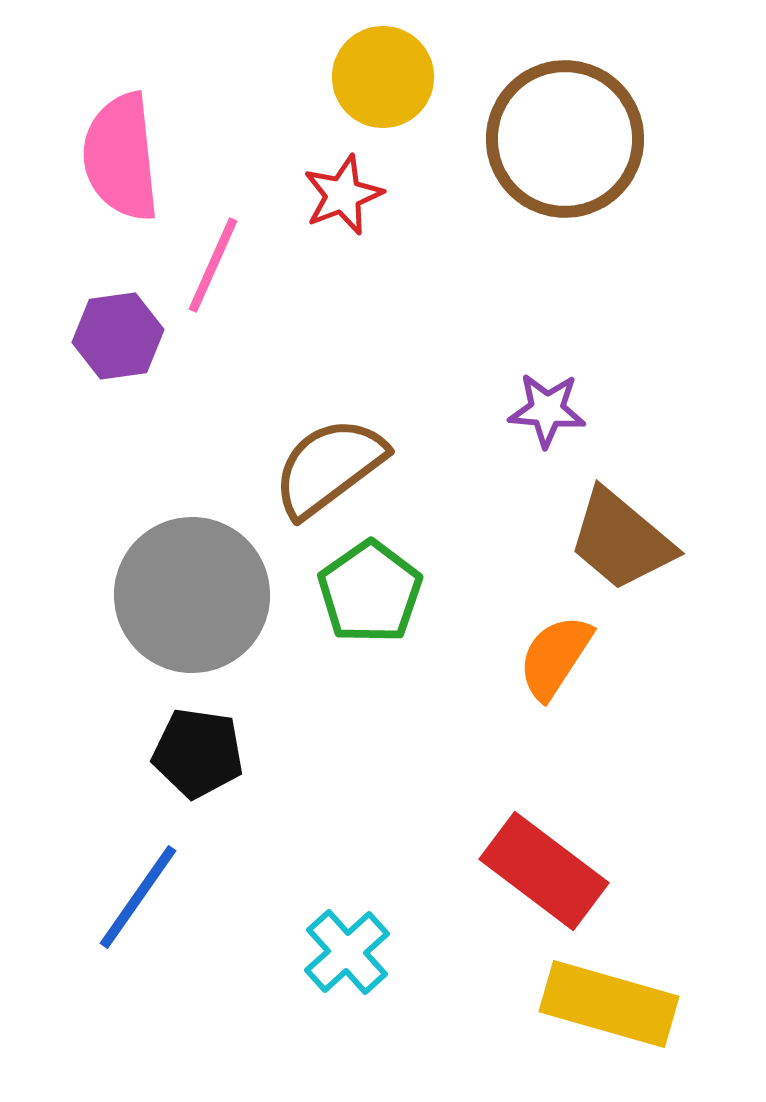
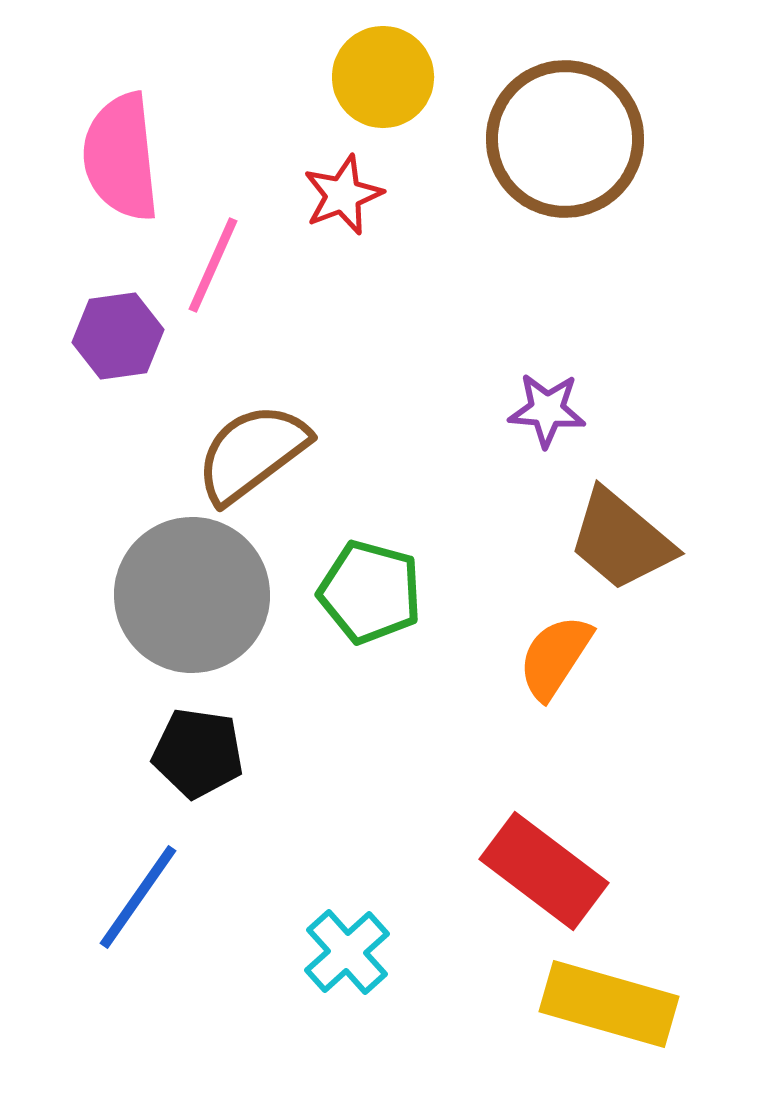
brown semicircle: moved 77 px left, 14 px up
green pentagon: rotated 22 degrees counterclockwise
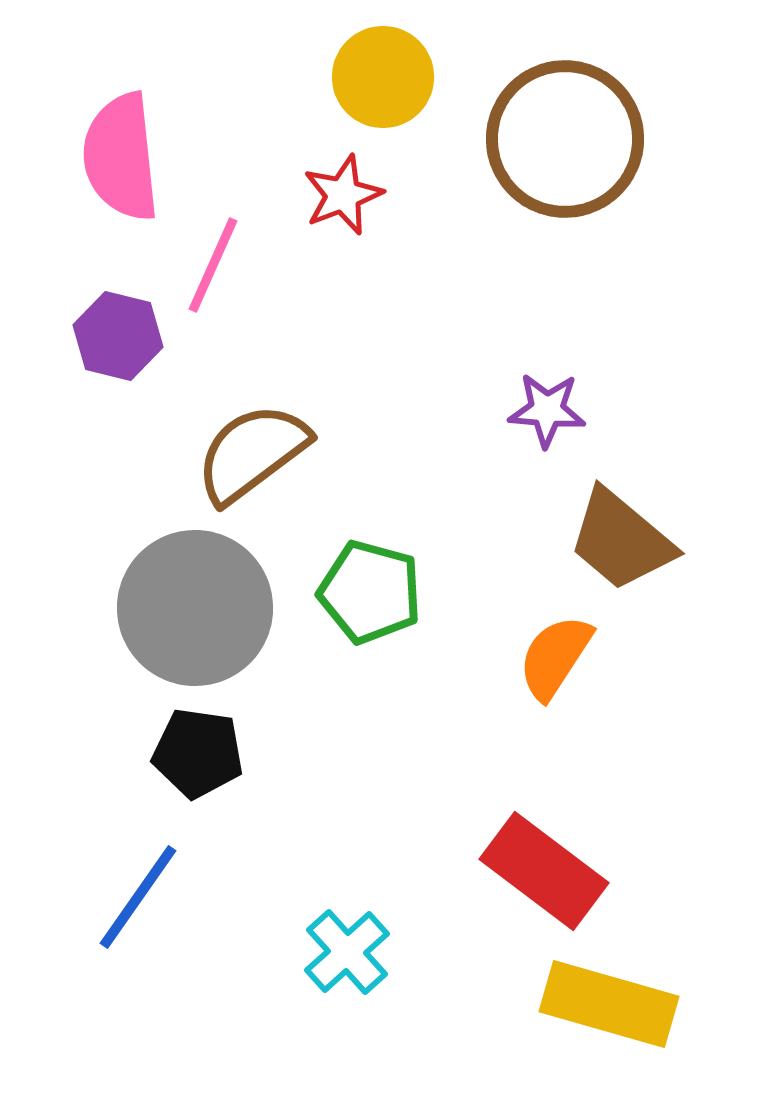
purple hexagon: rotated 22 degrees clockwise
gray circle: moved 3 px right, 13 px down
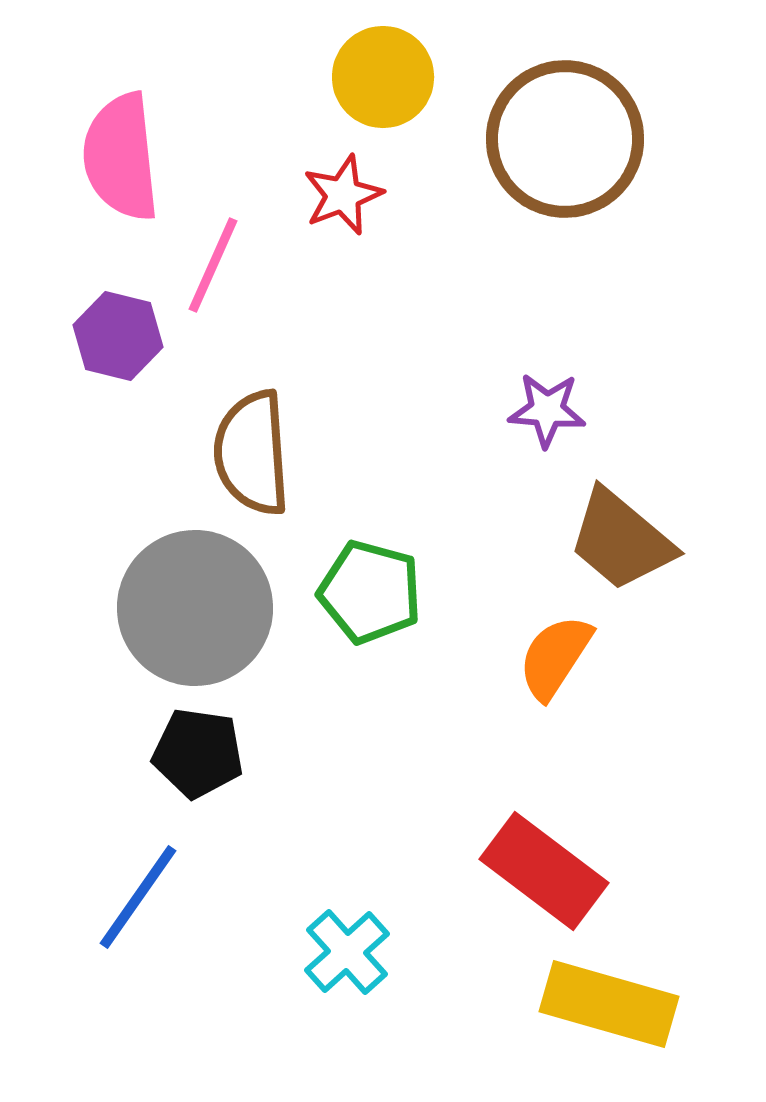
brown semicircle: rotated 57 degrees counterclockwise
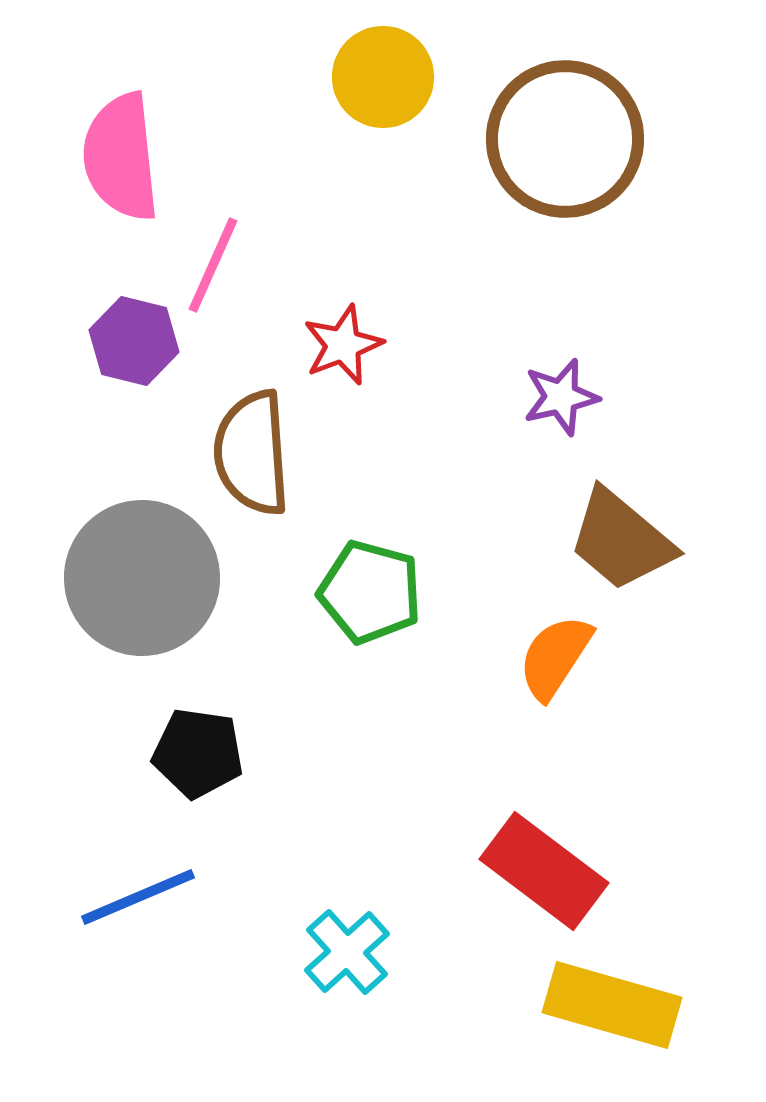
red star: moved 150 px down
purple hexagon: moved 16 px right, 5 px down
purple star: moved 14 px right, 13 px up; rotated 18 degrees counterclockwise
gray circle: moved 53 px left, 30 px up
blue line: rotated 32 degrees clockwise
yellow rectangle: moved 3 px right, 1 px down
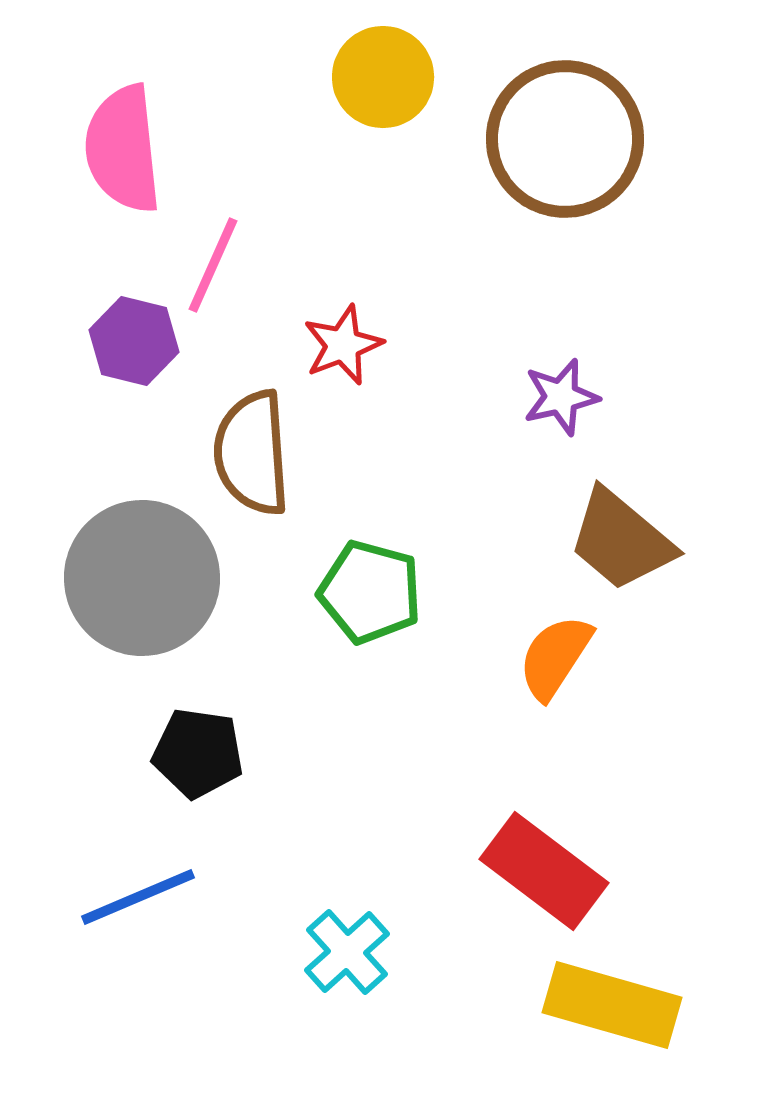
pink semicircle: moved 2 px right, 8 px up
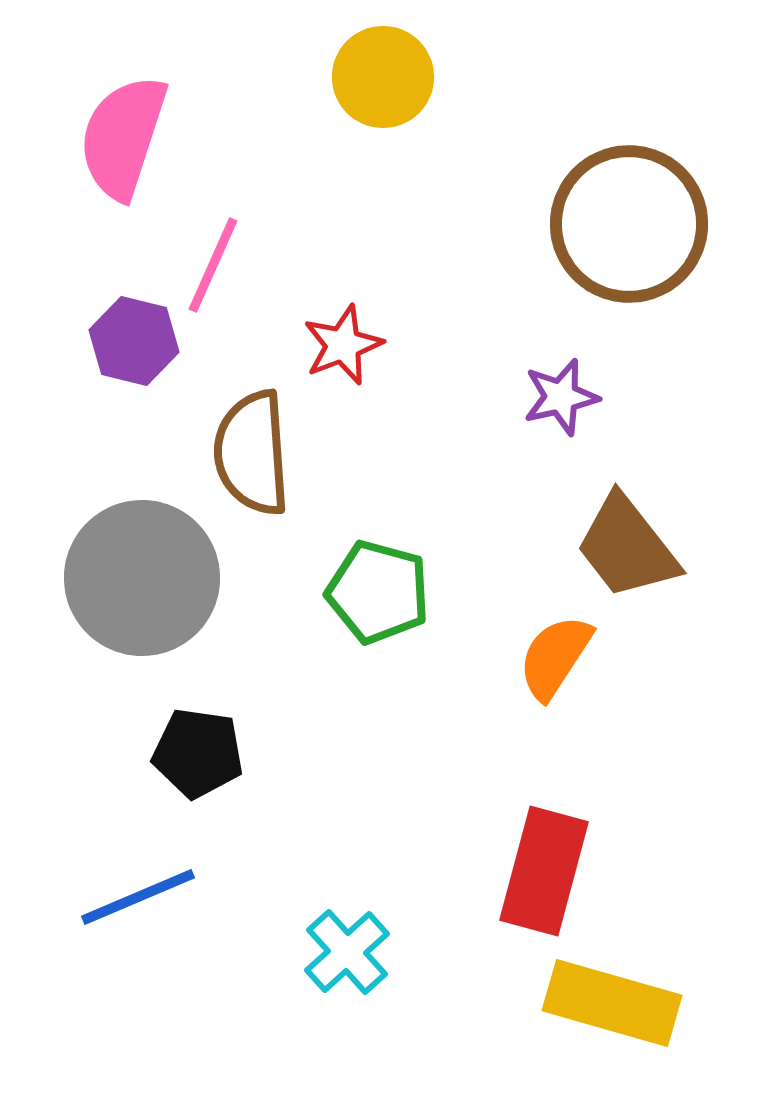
brown circle: moved 64 px right, 85 px down
pink semicircle: moved 12 px up; rotated 24 degrees clockwise
brown trapezoid: moved 6 px right, 7 px down; rotated 12 degrees clockwise
green pentagon: moved 8 px right
red rectangle: rotated 68 degrees clockwise
yellow rectangle: moved 2 px up
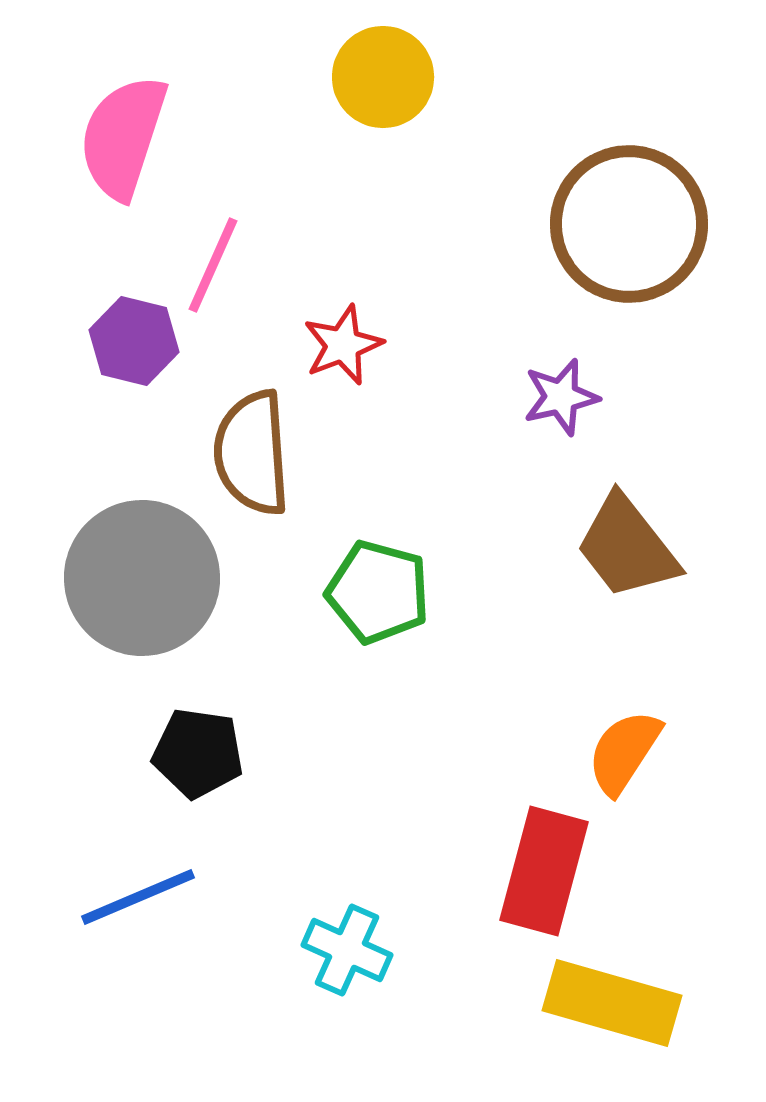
orange semicircle: moved 69 px right, 95 px down
cyan cross: moved 2 px up; rotated 24 degrees counterclockwise
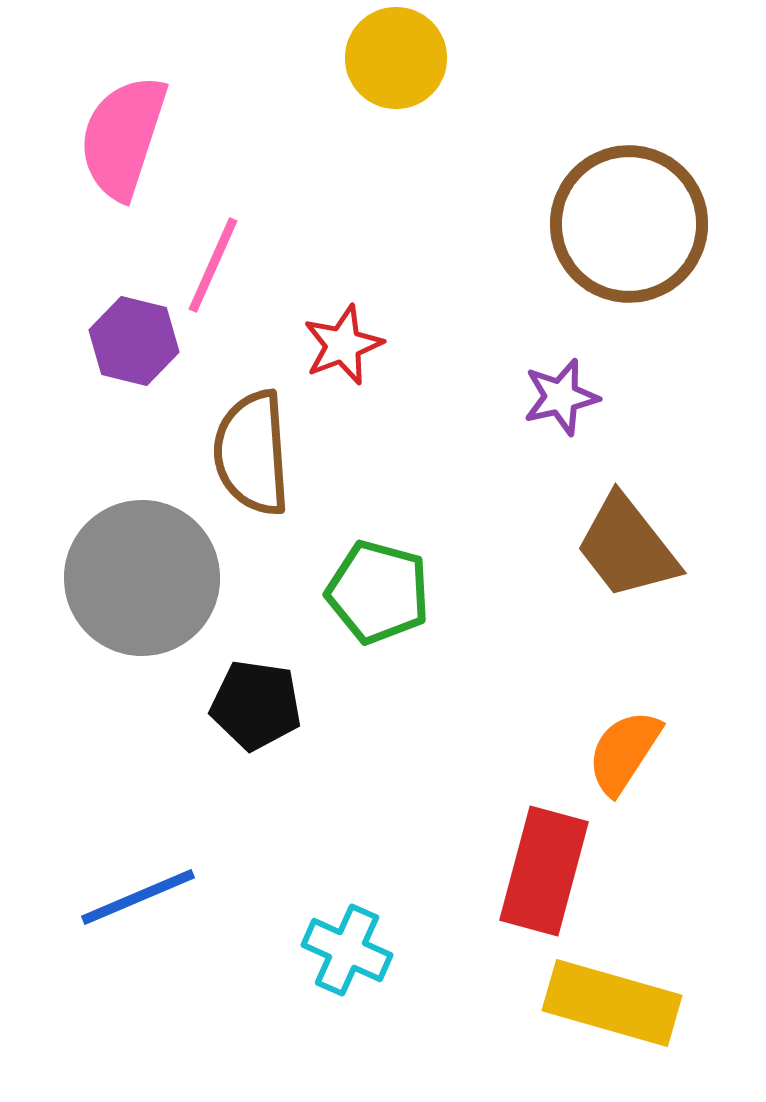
yellow circle: moved 13 px right, 19 px up
black pentagon: moved 58 px right, 48 px up
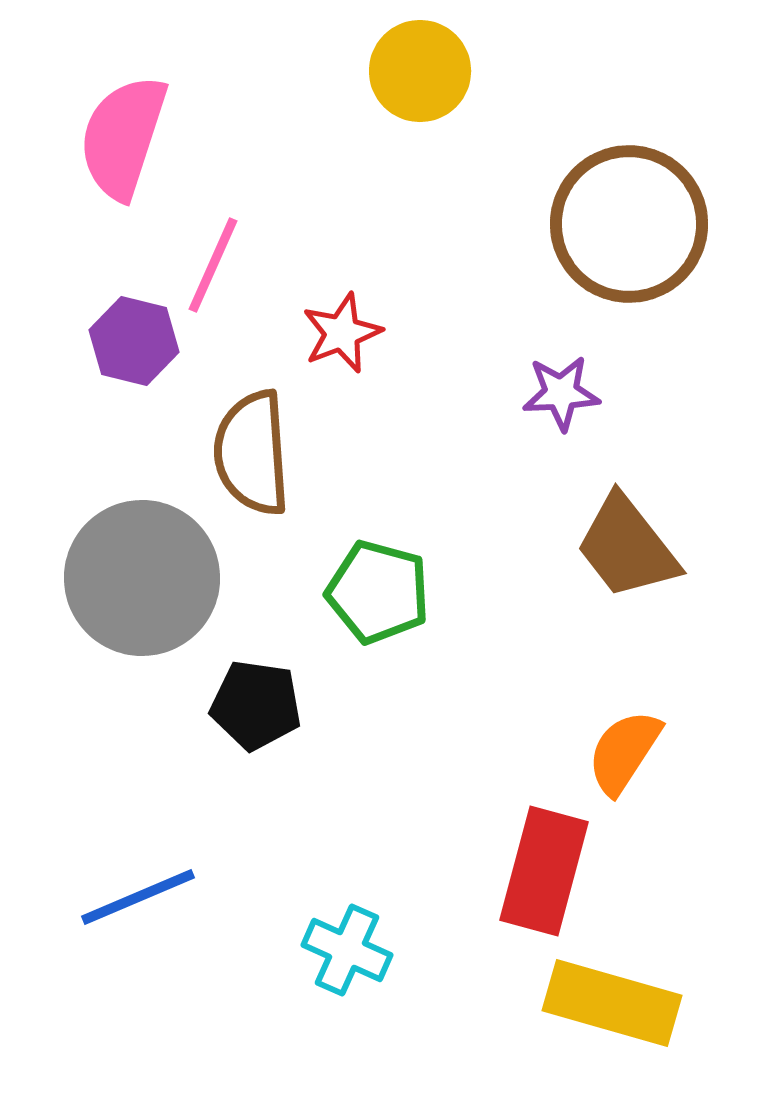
yellow circle: moved 24 px right, 13 px down
red star: moved 1 px left, 12 px up
purple star: moved 4 px up; rotated 10 degrees clockwise
